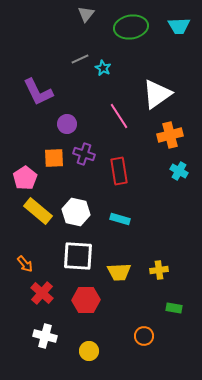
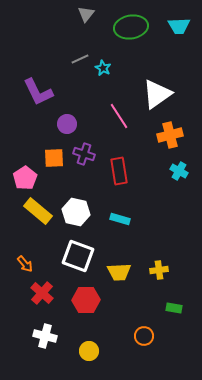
white square: rotated 16 degrees clockwise
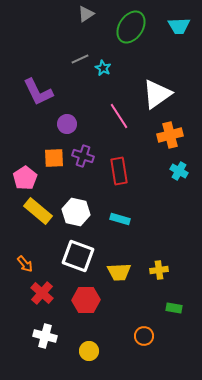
gray triangle: rotated 18 degrees clockwise
green ellipse: rotated 48 degrees counterclockwise
purple cross: moved 1 px left, 2 px down
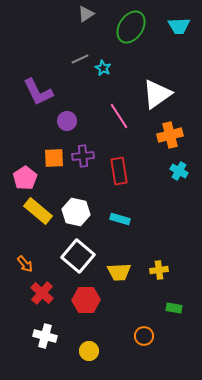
purple circle: moved 3 px up
purple cross: rotated 25 degrees counterclockwise
white square: rotated 20 degrees clockwise
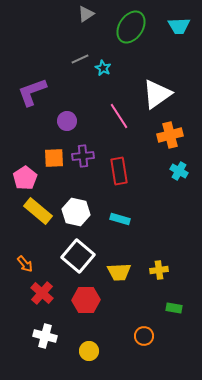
purple L-shape: moved 6 px left; rotated 96 degrees clockwise
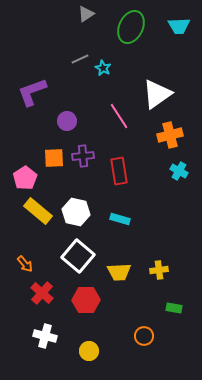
green ellipse: rotated 8 degrees counterclockwise
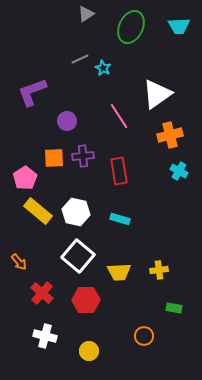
orange arrow: moved 6 px left, 2 px up
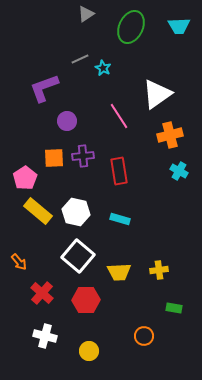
purple L-shape: moved 12 px right, 4 px up
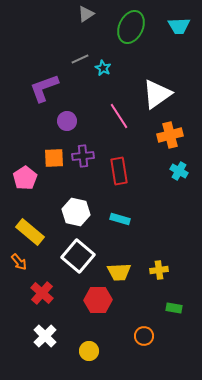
yellow rectangle: moved 8 px left, 21 px down
red hexagon: moved 12 px right
white cross: rotated 30 degrees clockwise
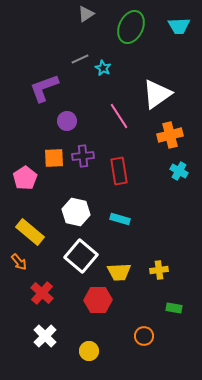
white square: moved 3 px right
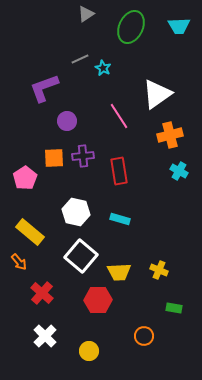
yellow cross: rotated 30 degrees clockwise
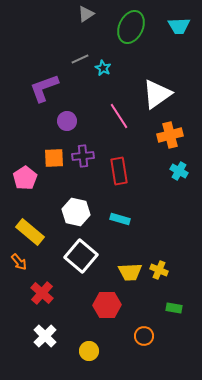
yellow trapezoid: moved 11 px right
red hexagon: moved 9 px right, 5 px down
